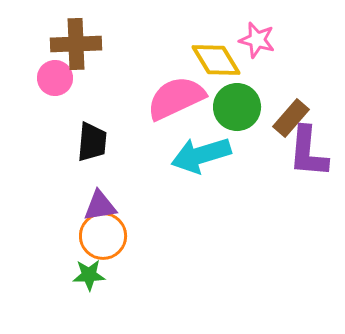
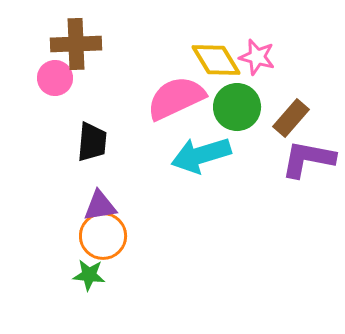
pink star: moved 17 px down
purple L-shape: moved 7 px down; rotated 96 degrees clockwise
green star: rotated 8 degrees clockwise
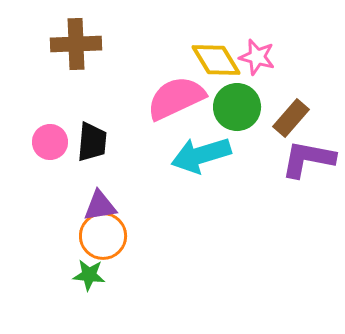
pink circle: moved 5 px left, 64 px down
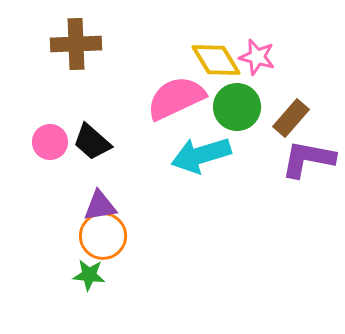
black trapezoid: rotated 126 degrees clockwise
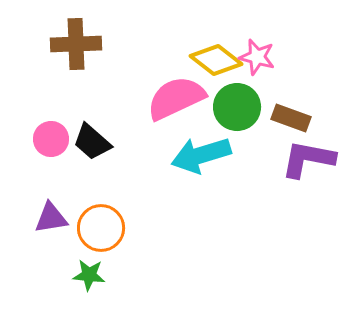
yellow diamond: rotated 21 degrees counterclockwise
brown rectangle: rotated 69 degrees clockwise
pink circle: moved 1 px right, 3 px up
purple triangle: moved 49 px left, 12 px down
orange circle: moved 2 px left, 8 px up
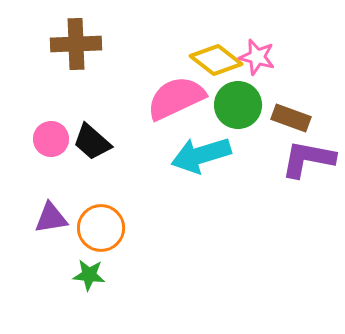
green circle: moved 1 px right, 2 px up
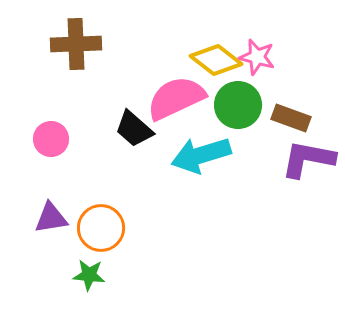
black trapezoid: moved 42 px right, 13 px up
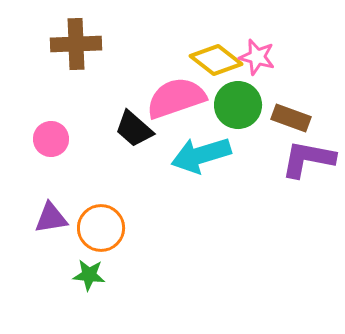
pink semicircle: rotated 6 degrees clockwise
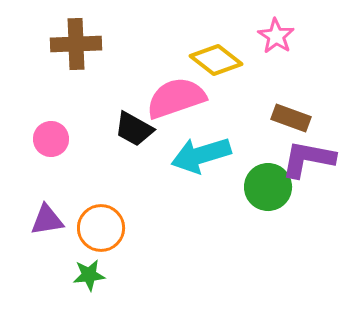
pink star: moved 19 px right, 21 px up; rotated 18 degrees clockwise
green circle: moved 30 px right, 82 px down
black trapezoid: rotated 12 degrees counterclockwise
purple triangle: moved 4 px left, 2 px down
green star: rotated 12 degrees counterclockwise
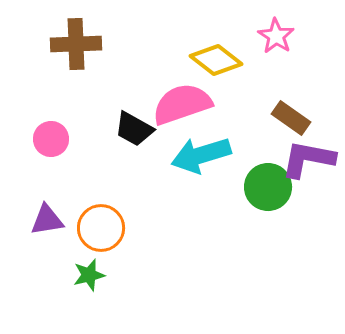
pink semicircle: moved 6 px right, 6 px down
brown rectangle: rotated 15 degrees clockwise
green star: rotated 8 degrees counterclockwise
